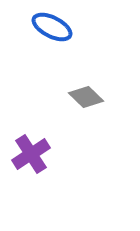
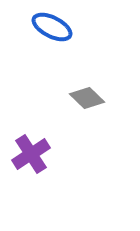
gray diamond: moved 1 px right, 1 px down
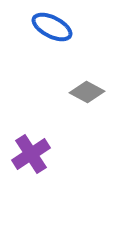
gray diamond: moved 6 px up; rotated 16 degrees counterclockwise
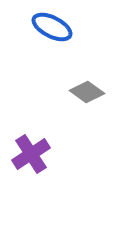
gray diamond: rotated 8 degrees clockwise
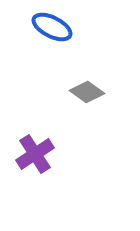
purple cross: moved 4 px right
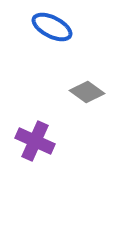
purple cross: moved 13 px up; rotated 33 degrees counterclockwise
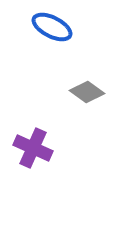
purple cross: moved 2 px left, 7 px down
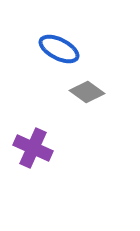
blue ellipse: moved 7 px right, 22 px down
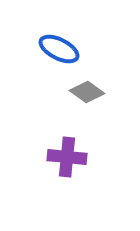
purple cross: moved 34 px right, 9 px down; rotated 18 degrees counterclockwise
